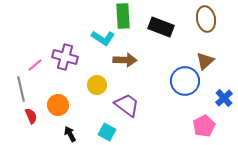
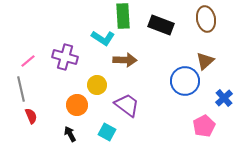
black rectangle: moved 2 px up
pink line: moved 7 px left, 4 px up
orange circle: moved 19 px right
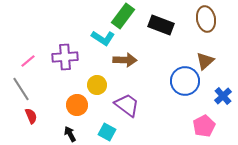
green rectangle: rotated 40 degrees clockwise
purple cross: rotated 20 degrees counterclockwise
gray line: rotated 20 degrees counterclockwise
blue cross: moved 1 px left, 2 px up
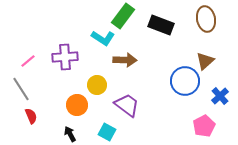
blue cross: moved 3 px left
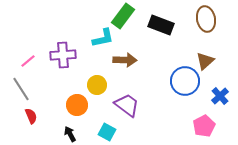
cyan L-shape: rotated 45 degrees counterclockwise
purple cross: moved 2 px left, 2 px up
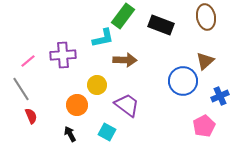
brown ellipse: moved 2 px up
blue circle: moved 2 px left
blue cross: rotated 18 degrees clockwise
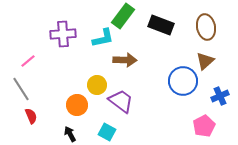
brown ellipse: moved 10 px down
purple cross: moved 21 px up
purple trapezoid: moved 6 px left, 4 px up
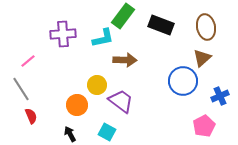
brown triangle: moved 3 px left, 3 px up
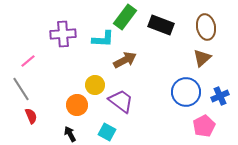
green rectangle: moved 2 px right, 1 px down
cyan L-shape: moved 1 px down; rotated 15 degrees clockwise
brown arrow: rotated 30 degrees counterclockwise
blue circle: moved 3 px right, 11 px down
yellow circle: moved 2 px left
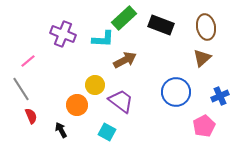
green rectangle: moved 1 px left, 1 px down; rotated 10 degrees clockwise
purple cross: rotated 25 degrees clockwise
blue circle: moved 10 px left
black arrow: moved 9 px left, 4 px up
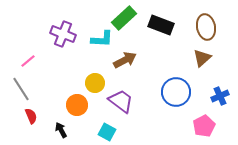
cyan L-shape: moved 1 px left
yellow circle: moved 2 px up
